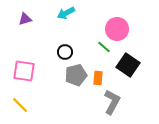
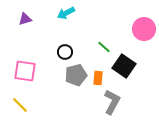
pink circle: moved 27 px right
black square: moved 4 px left, 1 px down
pink square: moved 1 px right
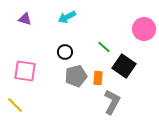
cyan arrow: moved 1 px right, 4 px down
purple triangle: rotated 32 degrees clockwise
gray pentagon: moved 1 px down
yellow line: moved 5 px left
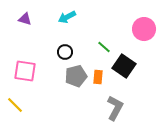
orange rectangle: moved 1 px up
gray L-shape: moved 3 px right, 6 px down
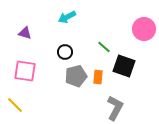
purple triangle: moved 14 px down
black square: rotated 15 degrees counterclockwise
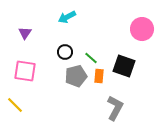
pink circle: moved 2 px left
purple triangle: rotated 48 degrees clockwise
green line: moved 13 px left, 11 px down
orange rectangle: moved 1 px right, 1 px up
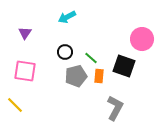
pink circle: moved 10 px down
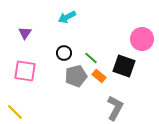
black circle: moved 1 px left, 1 px down
orange rectangle: rotated 56 degrees counterclockwise
yellow line: moved 7 px down
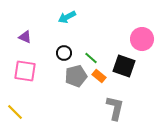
purple triangle: moved 4 px down; rotated 40 degrees counterclockwise
gray L-shape: rotated 15 degrees counterclockwise
